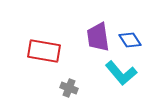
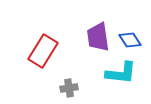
red rectangle: moved 1 px left; rotated 68 degrees counterclockwise
cyan L-shape: rotated 44 degrees counterclockwise
gray cross: rotated 30 degrees counterclockwise
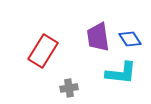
blue diamond: moved 1 px up
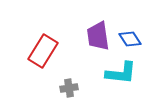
purple trapezoid: moved 1 px up
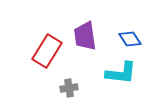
purple trapezoid: moved 13 px left
red rectangle: moved 4 px right
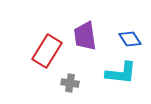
gray cross: moved 1 px right, 5 px up; rotated 18 degrees clockwise
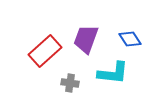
purple trapezoid: moved 1 px right, 3 px down; rotated 28 degrees clockwise
red rectangle: moved 2 px left; rotated 16 degrees clockwise
cyan L-shape: moved 8 px left
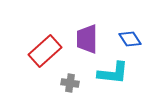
purple trapezoid: moved 1 px right; rotated 20 degrees counterclockwise
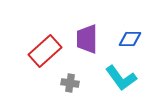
blue diamond: rotated 55 degrees counterclockwise
cyan L-shape: moved 8 px right, 5 px down; rotated 48 degrees clockwise
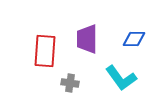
blue diamond: moved 4 px right
red rectangle: rotated 44 degrees counterclockwise
